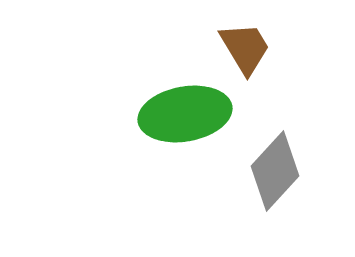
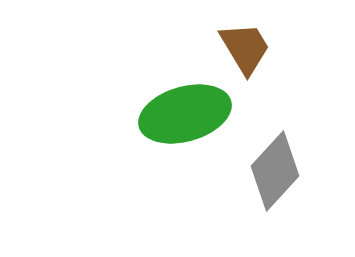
green ellipse: rotated 6 degrees counterclockwise
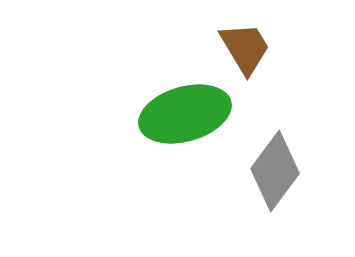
gray diamond: rotated 6 degrees counterclockwise
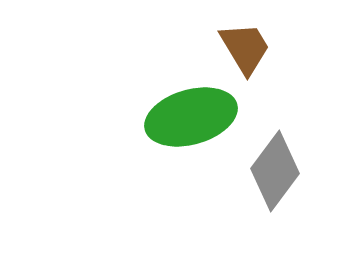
green ellipse: moved 6 px right, 3 px down
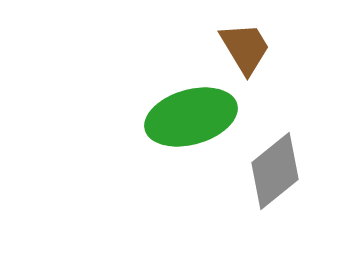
gray diamond: rotated 14 degrees clockwise
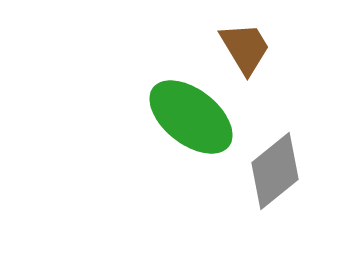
green ellipse: rotated 54 degrees clockwise
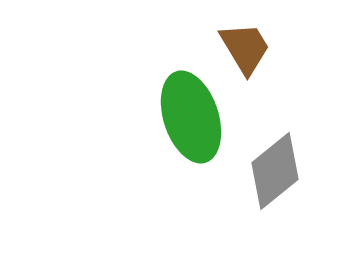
green ellipse: rotated 34 degrees clockwise
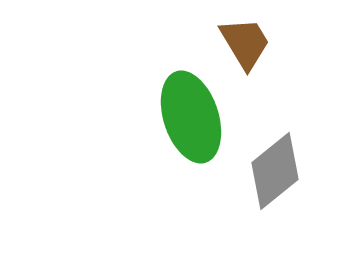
brown trapezoid: moved 5 px up
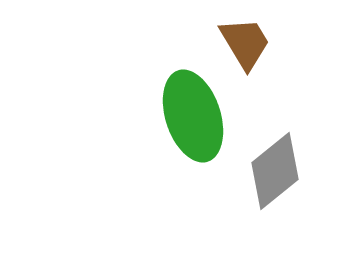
green ellipse: moved 2 px right, 1 px up
